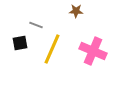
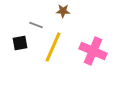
brown star: moved 13 px left
yellow line: moved 1 px right, 2 px up
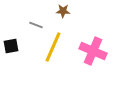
black square: moved 9 px left, 3 px down
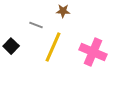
black square: rotated 35 degrees counterclockwise
pink cross: moved 1 px down
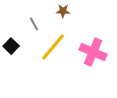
gray line: moved 2 px left, 1 px up; rotated 40 degrees clockwise
yellow line: rotated 16 degrees clockwise
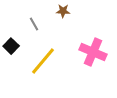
yellow line: moved 10 px left, 14 px down
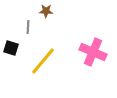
brown star: moved 17 px left
gray line: moved 6 px left, 3 px down; rotated 32 degrees clockwise
black square: moved 2 px down; rotated 28 degrees counterclockwise
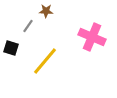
gray line: moved 1 px up; rotated 32 degrees clockwise
pink cross: moved 1 px left, 15 px up
yellow line: moved 2 px right
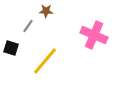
pink cross: moved 2 px right, 2 px up
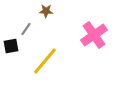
gray line: moved 2 px left, 3 px down
pink cross: rotated 32 degrees clockwise
black square: moved 2 px up; rotated 28 degrees counterclockwise
